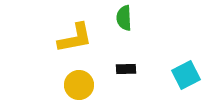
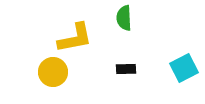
cyan square: moved 2 px left, 7 px up
yellow circle: moved 26 px left, 13 px up
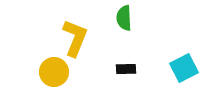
yellow L-shape: rotated 57 degrees counterclockwise
yellow circle: moved 1 px right
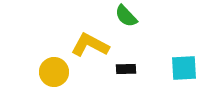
green semicircle: moved 2 px right, 2 px up; rotated 40 degrees counterclockwise
yellow L-shape: moved 15 px right, 7 px down; rotated 84 degrees counterclockwise
cyan square: rotated 24 degrees clockwise
